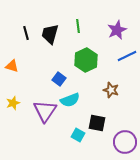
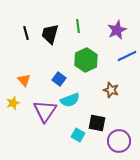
orange triangle: moved 12 px right, 14 px down; rotated 32 degrees clockwise
purple circle: moved 6 px left, 1 px up
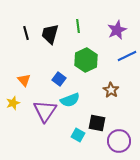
brown star: rotated 14 degrees clockwise
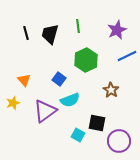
purple triangle: rotated 20 degrees clockwise
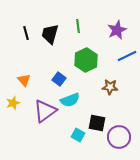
brown star: moved 1 px left, 3 px up; rotated 28 degrees counterclockwise
purple circle: moved 4 px up
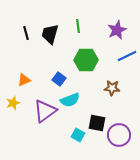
green hexagon: rotated 25 degrees clockwise
orange triangle: rotated 48 degrees clockwise
brown star: moved 2 px right, 1 px down
purple circle: moved 2 px up
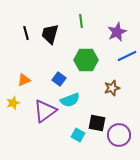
green line: moved 3 px right, 5 px up
purple star: moved 2 px down
brown star: rotated 21 degrees counterclockwise
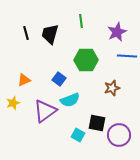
blue line: rotated 30 degrees clockwise
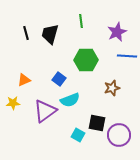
yellow star: rotated 16 degrees clockwise
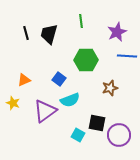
black trapezoid: moved 1 px left
brown star: moved 2 px left
yellow star: rotated 24 degrees clockwise
